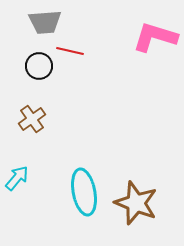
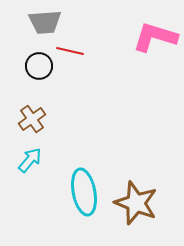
cyan arrow: moved 13 px right, 18 px up
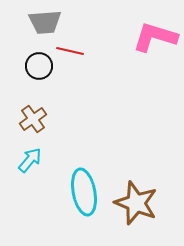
brown cross: moved 1 px right
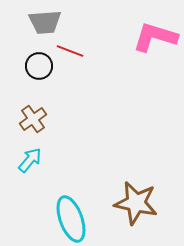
red line: rotated 8 degrees clockwise
cyan ellipse: moved 13 px left, 27 px down; rotated 9 degrees counterclockwise
brown star: rotated 9 degrees counterclockwise
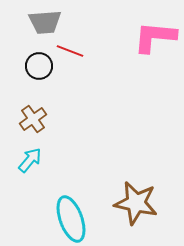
pink L-shape: rotated 12 degrees counterclockwise
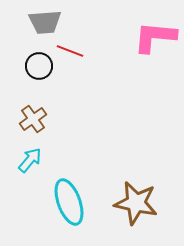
cyan ellipse: moved 2 px left, 17 px up
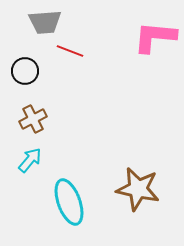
black circle: moved 14 px left, 5 px down
brown cross: rotated 8 degrees clockwise
brown star: moved 2 px right, 14 px up
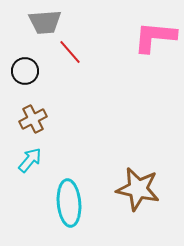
red line: moved 1 px down; rotated 28 degrees clockwise
cyan ellipse: moved 1 px down; rotated 15 degrees clockwise
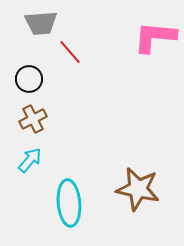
gray trapezoid: moved 4 px left, 1 px down
black circle: moved 4 px right, 8 px down
